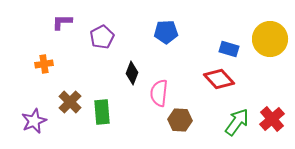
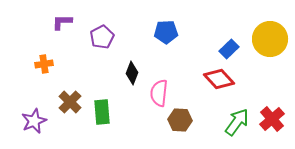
blue rectangle: rotated 60 degrees counterclockwise
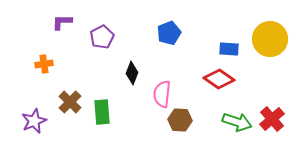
blue pentagon: moved 3 px right, 1 px down; rotated 20 degrees counterclockwise
blue rectangle: rotated 48 degrees clockwise
red diamond: rotated 12 degrees counterclockwise
pink semicircle: moved 3 px right, 1 px down
green arrow: rotated 72 degrees clockwise
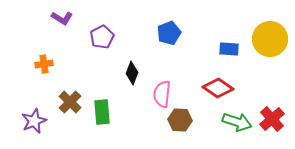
purple L-shape: moved 4 px up; rotated 150 degrees counterclockwise
red diamond: moved 1 px left, 9 px down
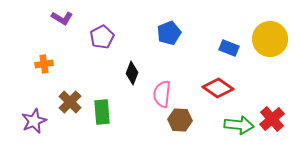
blue rectangle: moved 1 px up; rotated 18 degrees clockwise
green arrow: moved 2 px right, 3 px down; rotated 12 degrees counterclockwise
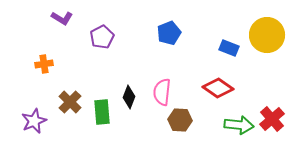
yellow circle: moved 3 px left, 4 px up
black diamond: moved 3 px left, 24 px down
pink semicircle: moved 2 px up
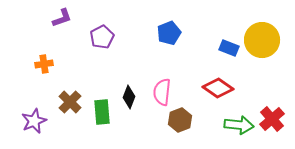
purple L-shape: rotated 50 degrees counterclockwise
yellow circle: moved 5 px left, 5 px down
brown hexagon: rotated 25 degrees counterclockwise
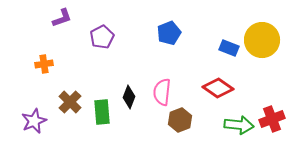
red cross: rotated 20 degrees clockwise
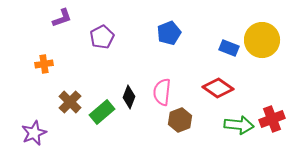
green rectangle: rotated 55 degrees clockwise
purple star: moved 12 px down
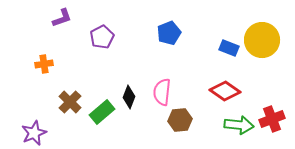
red diamond: moved 7 px right, 3 px down
brown hexagon: rotated 15 degrees clockwise
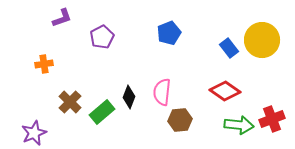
blue rectangle: rotated 30 degrees clockwise
